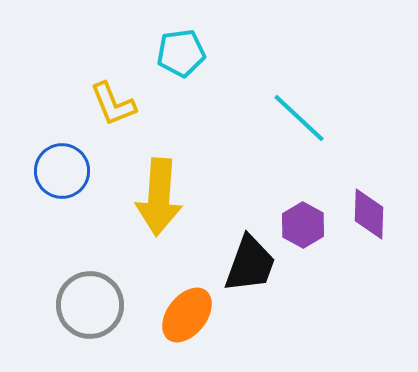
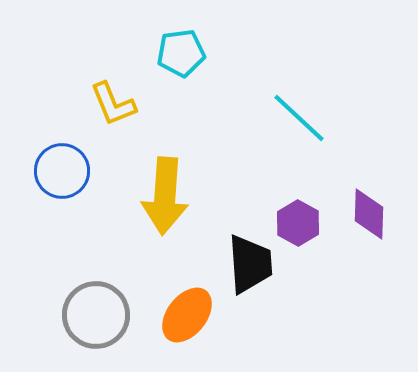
yellow arrow: moved 6 px right, 1 px up
purple hexagon: moved 5 px left, 2 px up
black trapezoid: rotated 24 degrees counterclockwise
gray circle: moved 6 px right, 10 px down
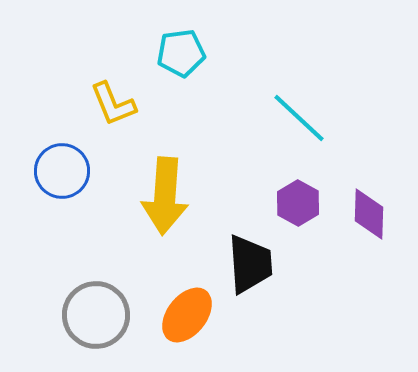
purple hexagon: moved 20 px up
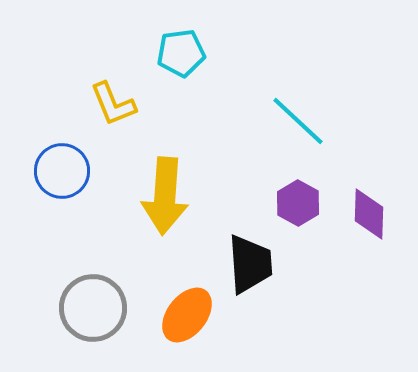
cyan line: moved 1 px left, 3 px down
gray circle: moved 3 px left, 7 px up
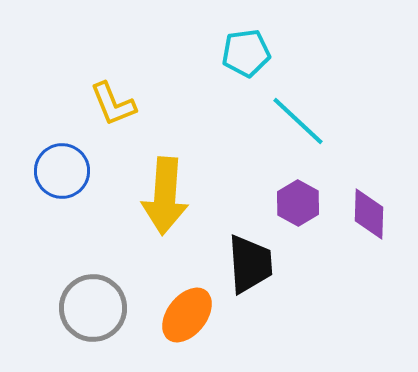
cyan pentagon: moved 65 px right
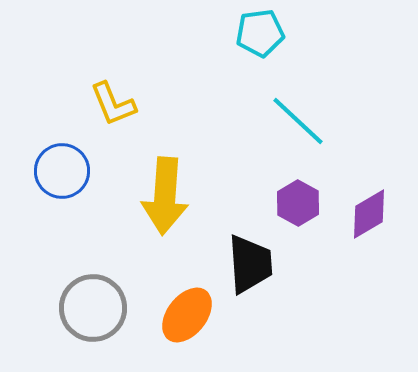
cyan pentagon: moved 14 px right, 20 px up
purple diamond: rotated 58 degrees clockwise
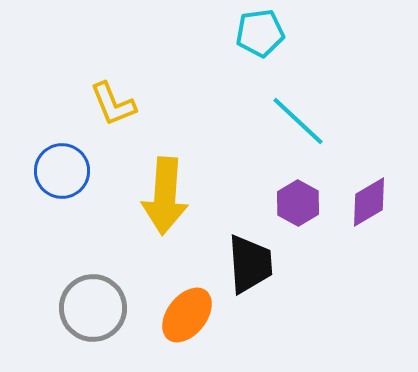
purple diamond: moved 12 px up
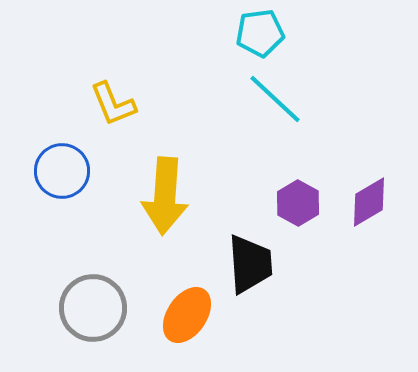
cyan line: moved 23 px left, 22 px up
orange ellipse: rotated 4 degrees counterclockwise
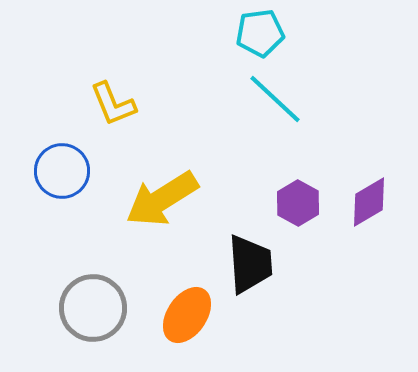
yellow arrow: moved 3 px left, 3 px down; rotated 54 degrees clockwise
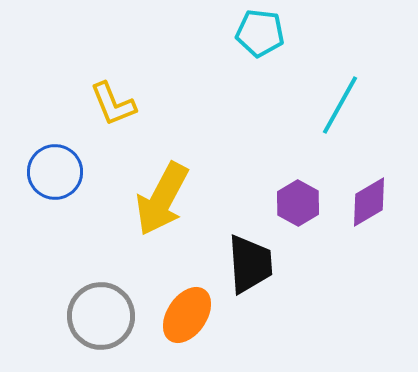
cyan pentagon: rotated 15 degrees clockwise
cyan line: moved 65 px right, 6 px down; rotated 76 degrees clockwise
blue circle: moved 7 px left, 1 px down
yellow arrow: rotated 30 degrees counterclockwise
gray circle: moved 8 px right, 8 px down
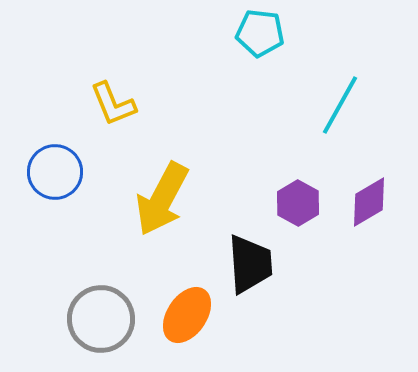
gray circle: moved 3 px down
